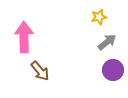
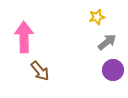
yellow star: moved 2 px left
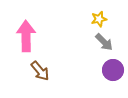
yellow star: moved 2 px right, 2 px down
pink arrow: moved 2 px right, 1 px up
gray arrow: moved 3 px left; rotated 84 degrees clockwise
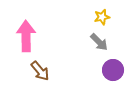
yellow star: moved 3 px right, 2 px up
gray arrow: moved 5 px left
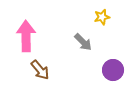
gray arrow: moved 16 px left
brown arrow: moved 1 px up
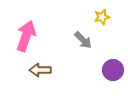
pink arrow: rotated 20 degrees clockwise
gray arrow: moved 2 px up
brown arrow: rotated 130 degrees clockwise
